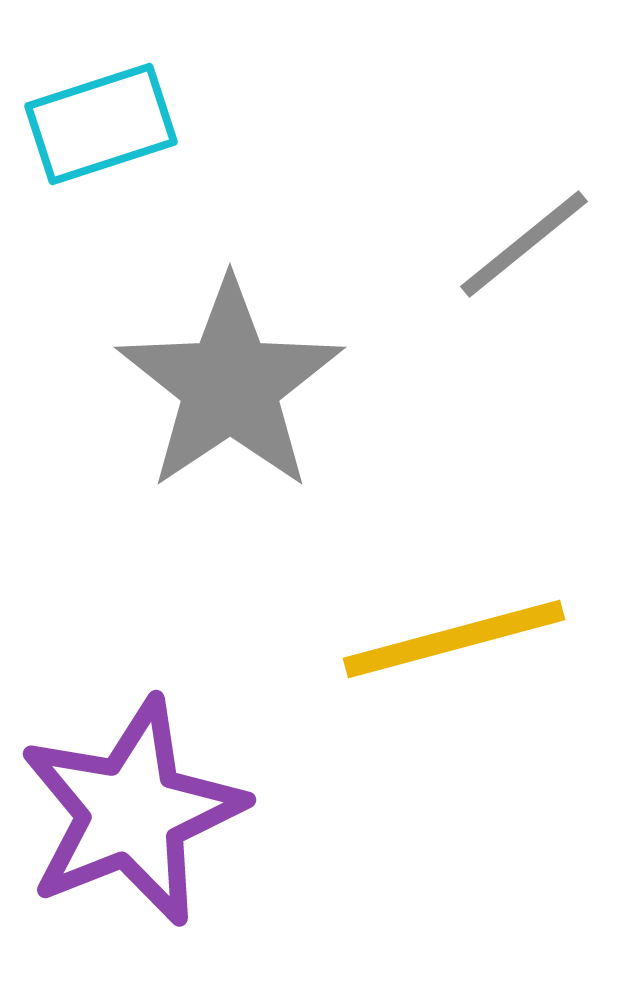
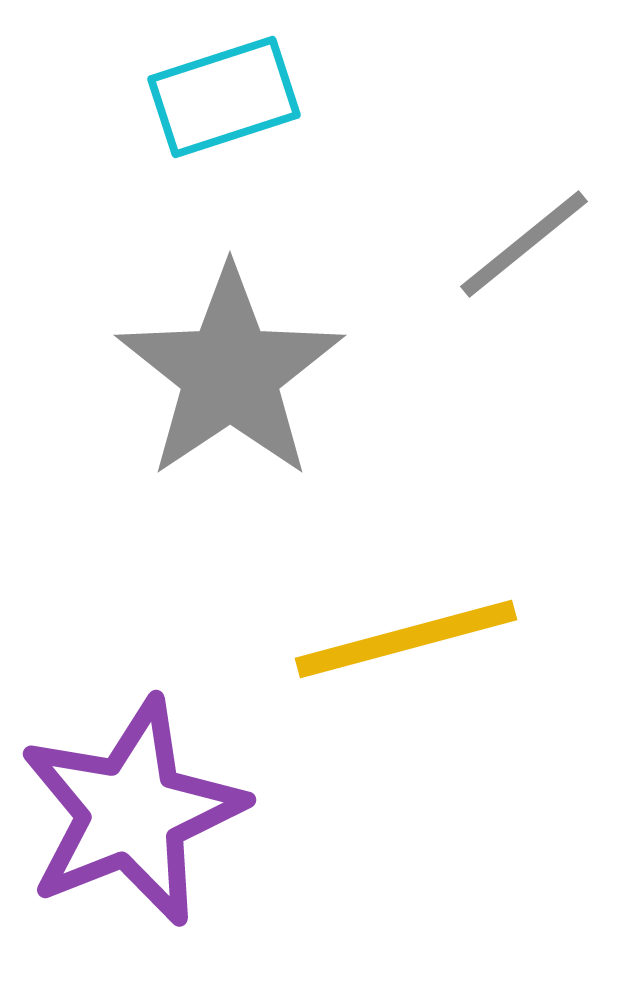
cyan rectangle: moved 123 px right, 27 px up
gray star: moved 12 px up
yellow line: moved 48 px left
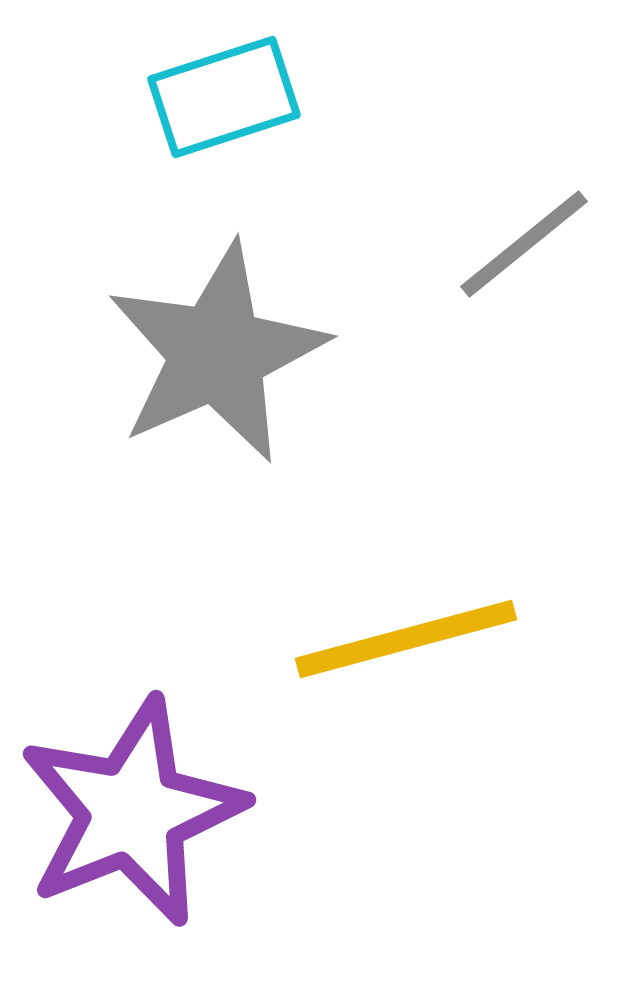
gray star: moved 13 px left, 20 px up; rotated 10 degrees clockwise
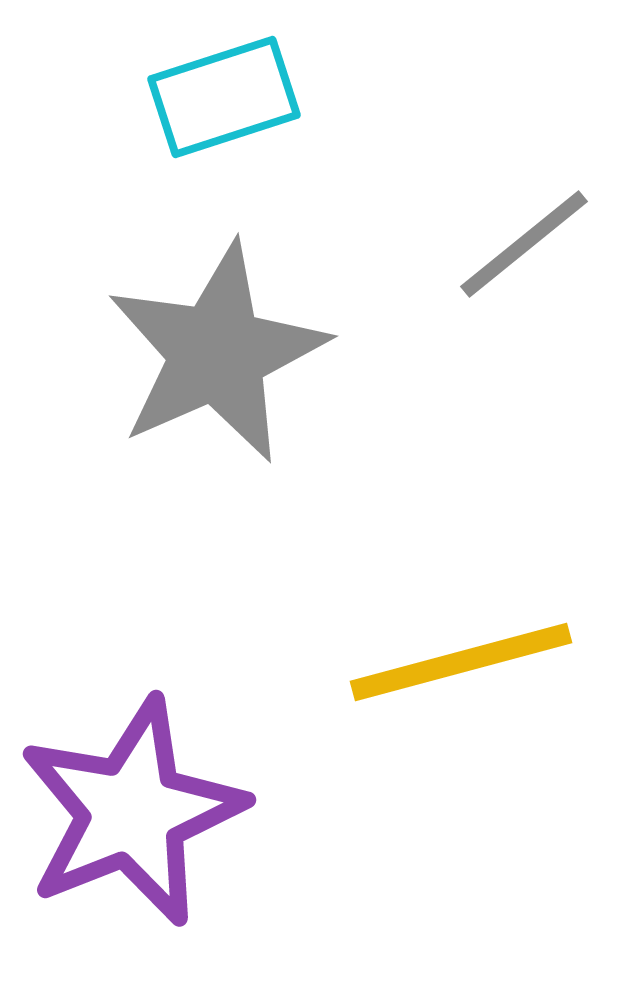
yellow line: moved 55 px right, 23 px down
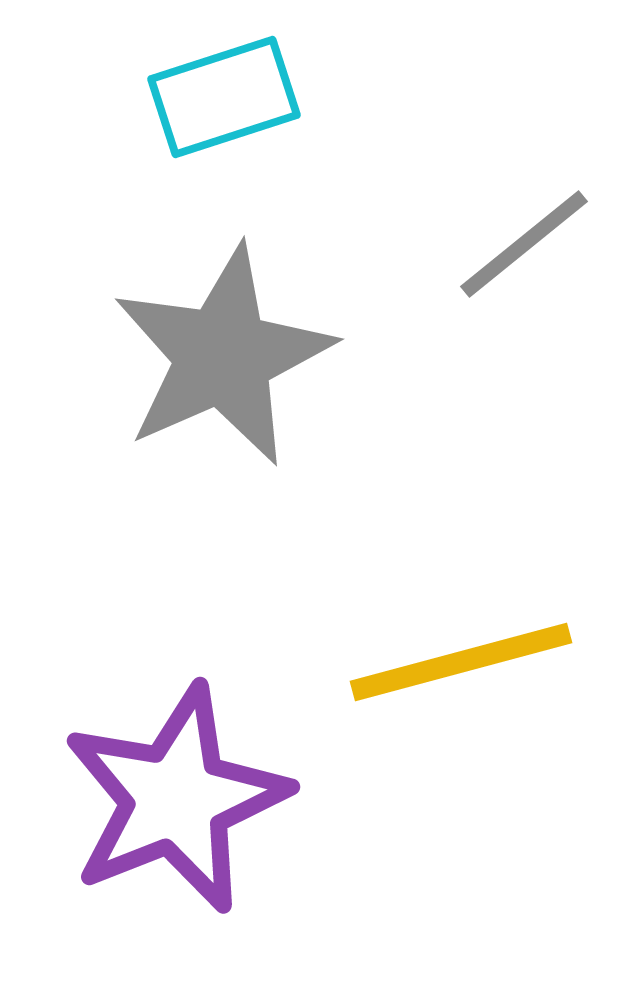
gray star: moved 6 px right, 3 px down
purple star: moved 44 px right, 13 px up
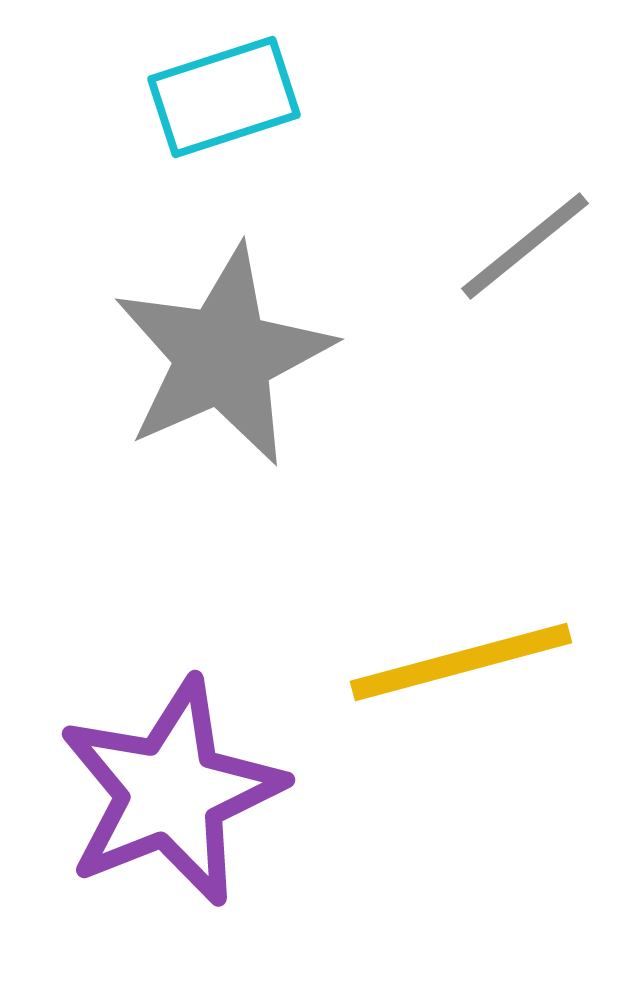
gray line: moved 1 px right, 2 px down
purple star: moved 5 px left, 7 px up
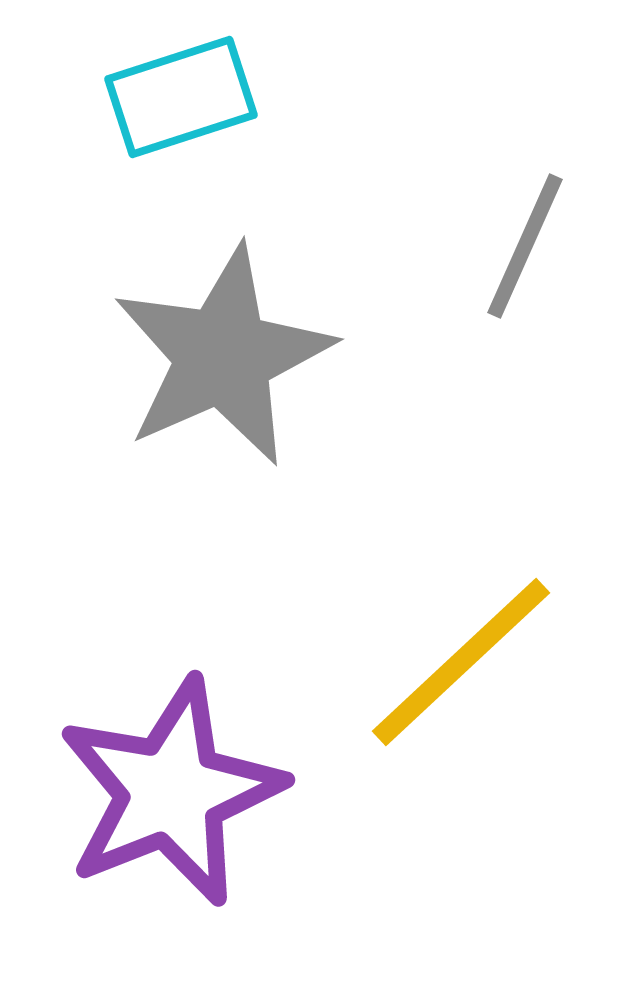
cyan rectangle: moved 43 px left
gray line: rotated 27 degrees counterclockwise
yellow line: rotated 28 degrees counterclockwise
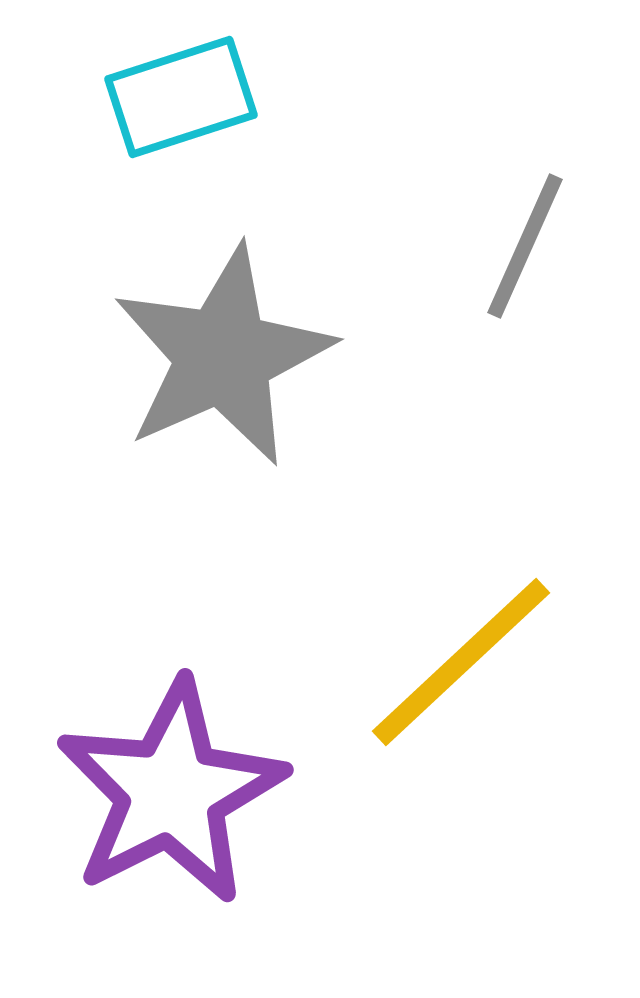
purple star: rotated 5 degrees counterclockwise
